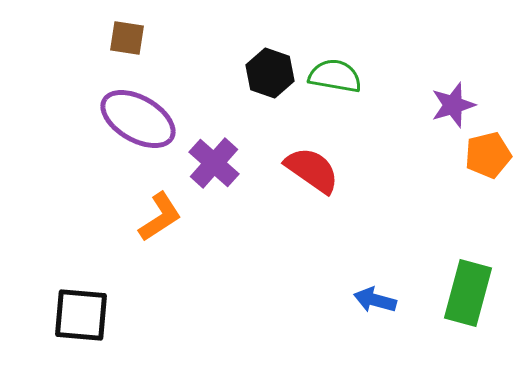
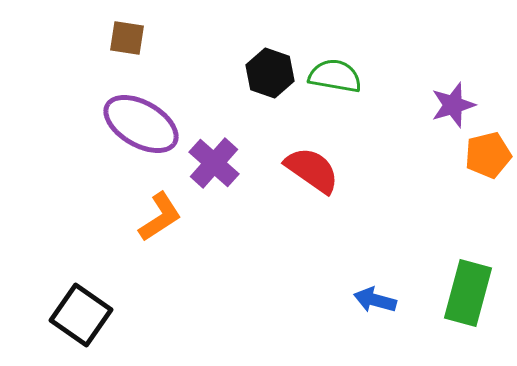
purple ellipse: moved 3 px right, 5 px down
black square: rotated 30 degrees clockwise
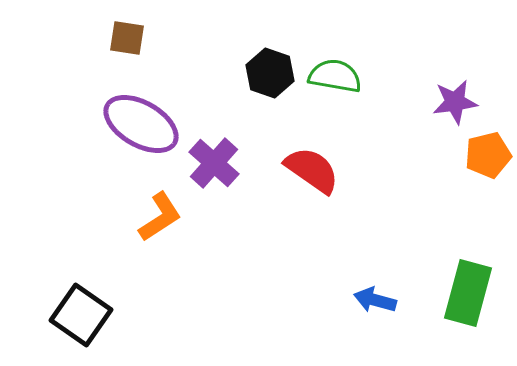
purple star: moved 2 px right, 3 px up; rotated 9 degrees clockwise
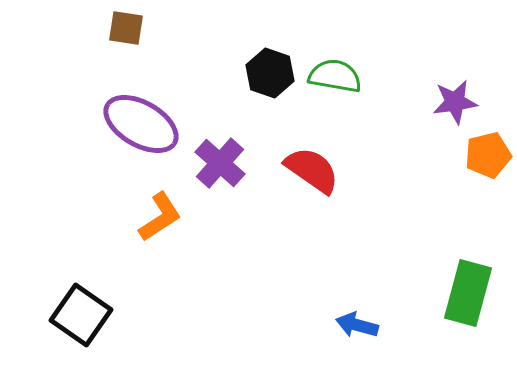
brown square: moved 1 px left, 10 px up
purple cross: moved 6 px right
blue arrow: moved 18 px left, 25 px down
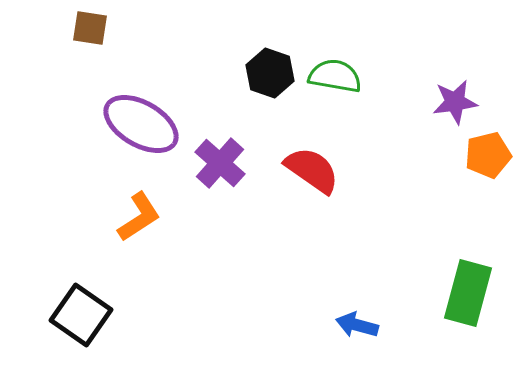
brown square: moved 36 px left
orange L-shape: moved 21 px left
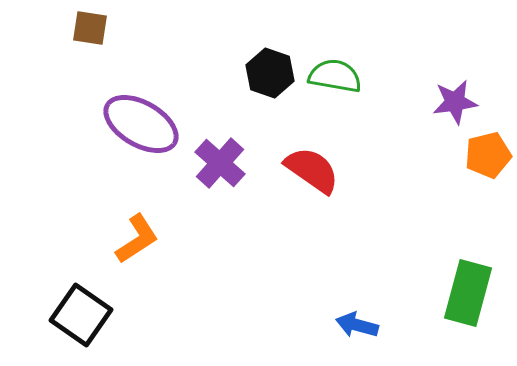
orange L-shape: moved 2 px left, 22 px down
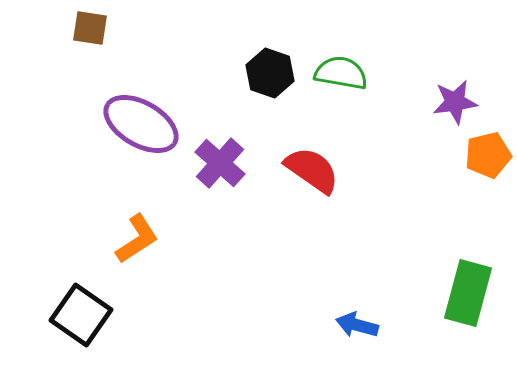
green semicircle: moved 6 px right, 3 px up
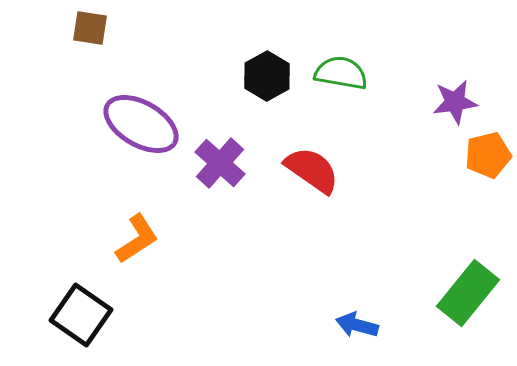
black hexagon: moved 3 px left, 3 px down; rotated 12 degrees clockwise
green rectangle: rotated 24 degrees clockwise
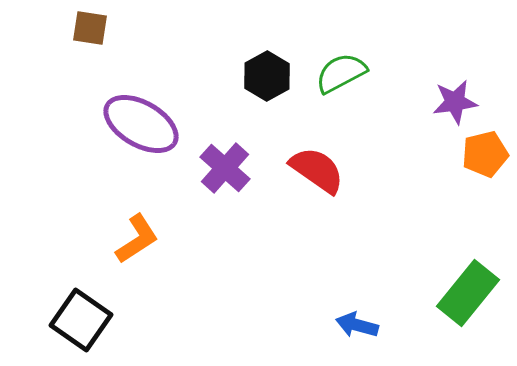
green semicircle: rotated 38 degrees counterclockwise
orange pentagon: moved 3 px left, 1 px up
purple cross: moved 5 px right, 5 px down
red semicircle: moved 5 px right
black square: moved 5 px down
